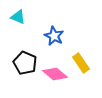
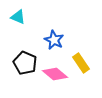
blue star: moved 4 px down
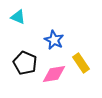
pink diamond: moved 1 px left; rotated 50 degrees counterclockwise
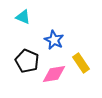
cyan triangle: moved 5 px right
black pentagon: moved 2 px right, 2 px up
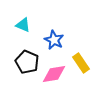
cyan triangle: moved 8 px down
black pentagon: moved 1 px down
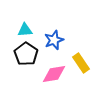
cyan triangle: moved 2 px right, 5 px down; rotated 28 degrees counterclockwise
blue star: rotated 24 degrees clockwise
black pentagon: moved 1 px left, 8 px up; rotated 10 degrees clockwise
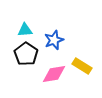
yellow rectangle: moved 1 px right, 3 px down; rotated 24 degrees counterclockwise
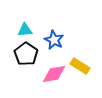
blue star: rotated 24 degrees counterclockwise
yellow rectangle: moved 2 px left
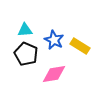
black pentagon: rotated 10 degrees counterclockwise
yellow rectangle: moved 20 px up
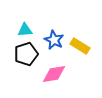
black pentagon: rotated 30 degrees clockwise
